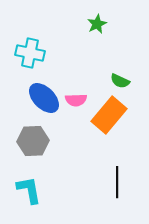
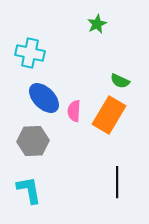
pink semicircle: moved 2 px left, 11 px down; rotated 95 degrees clockwise
orange rectangle: rotated 9 degrees counterclockwise
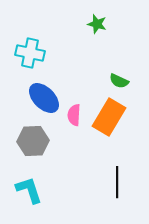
green star: rotated 30 degrees counterclockwise
green semicircle: moved 1 px left
pink semicircle: moved 4 px down
orange rectangle: moved 2 px down
cyan L-shape: rotated 8 degrees counterclockwise
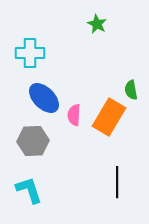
green star: rotated 12 degrees clockwise
cyan cross: rotated 12 degrees counterclockwise
green semicircle: moved 12 px right, 9 px down; rotated 54 degrees clockwise
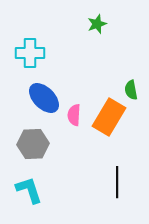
green star: rotated 24 degrees clockwise
gray hexagon: moved 3 px down
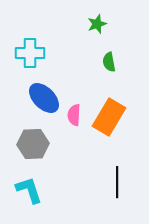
green semicircle: moved 22 px left, 28 px up
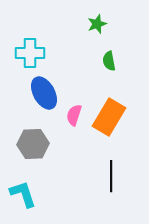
green semicircle: moved 1 px up
blue ellipse: moved 5 px up; rotated 16 degrees clockwise
pink semicircle: rotated 15 degrees clockwise
black line: moved 6 px left, 6 px up
cyan L-shape: moved 6 px left, 4 px down
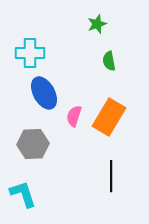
pink semicircle: moved 1 px down
